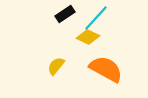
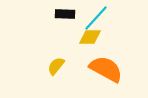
black rectangle: rotated 36 degrees clockwise
yellow diamond: moved 2 px right; rotated 25 degrees counterclockwise
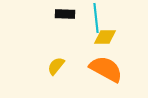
cyan line: rotated 48 degrees counterclockwise
yellow diamond: moved 15 px right
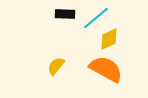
cyan line: rotated 56 degrees clockwise
yellow diamond: moved 4 px right, 2 px down; rotated 25 degrees counterclockwise
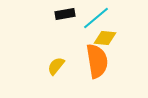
black rectangle: rotated 12 degrees counterclockwise
yellow diamond: moved 4 px left, 1 px up; rotated 30 degrees clockwise
orange semicircle: moved 9 px left, 8 px up; rotated 52 degrees clockwise
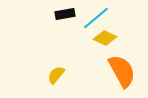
yellow diamond: rotated 20 degrees clockwise
orange semicircle: moved 25 px right, 10 px down; rotated 20 degrees counterclockwise
yellow semicircle: moved 9 px down
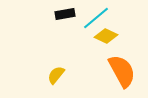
yellow diamond: moved 1 px right, 2 px up
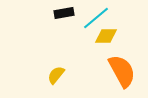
black rectangle: moved 1 px left, 1 px up
yellow diamond: rotated 25 degrees counterclockwise
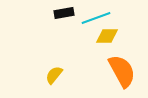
cyan line: rotated 20 degrees clockwise
yellow diamond: moved 1 px right
yellow semicircle: moved 2 px left
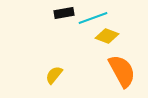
cyan line: moved 3 px left
yellow diamond: rotated 20 degrees clockwise
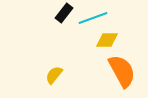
black rectangle: rotated 42 degrees counterclockwise
yellow diamond: moved 4 px down; rotated 20 degrees counterclockwise
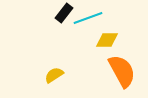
cyan line: moved 5 px left
yellow semicircle: rotated 18 degrees clockwise
